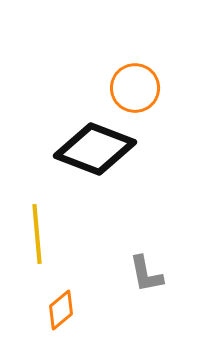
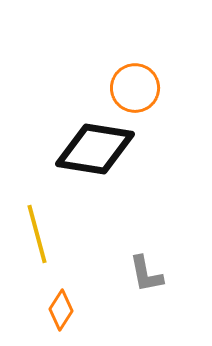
black diamond: rotated 12 degrees counterclockwise
yellow line: rotated 10 degrees counterclockwise
orange diamond: rotated 18 degrees counterclockwise
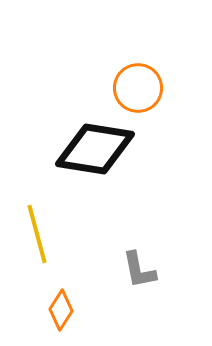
orange circle: moved 3 px right
gray L-shape: moved 7 px left, 4 px up
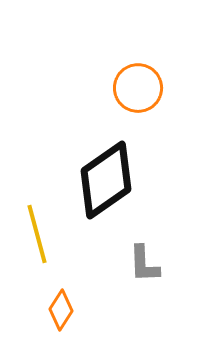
black diamond: moved 11 px right, 31 px down; rotated 44 degrees counterclockwise
gray L-shape: moved 5 px right, 6 px up; rotated 9 degrees clockwise
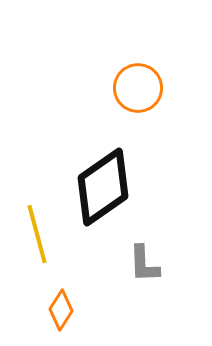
black diamond: moved 3 px left, 7 px down
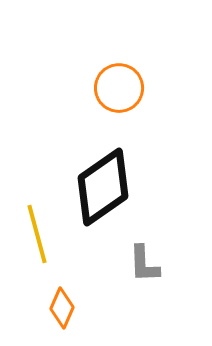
orange circle: moved 19 px left
orange diamond: moved 1 px right, 2 px up; rotated 9 degrees counterclockwise
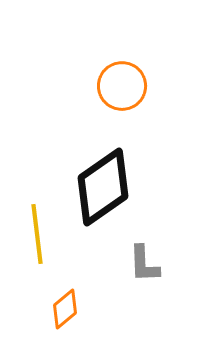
orange circle: moved 3 px right, 2 px up
yellow line: rotated 8 degrees clockwise
orange diamond: moved 3 px right, 1 px down; rotated 27 degrees clockwise
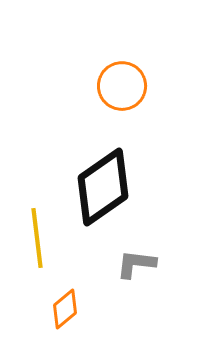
yellow line: moved 4 px down
gray L-shape: moved 8 px left; rotated 99 degrees clockwise
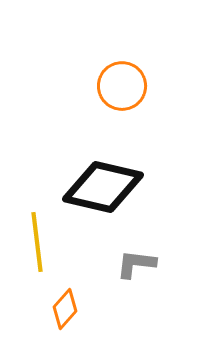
black diamond: rotated 48 degrees clockwise
yellow line: moved 4 px down
orange diamond: rotated 9 degrees counterclockwise
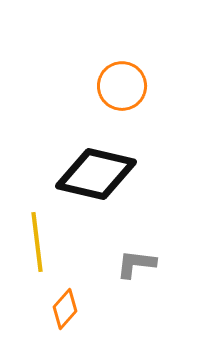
black diamond: moved 7 px left, 13 px up
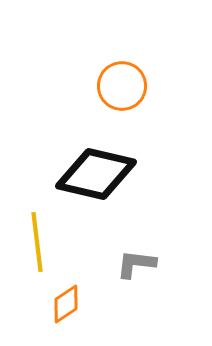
orange diamond: moved 1 px right, 5 px up; rotated 15 degrees clockwise
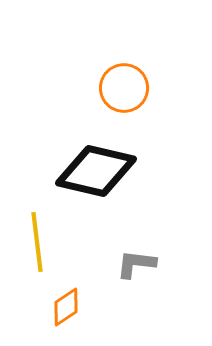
orange circle: moved 2 px right, 2 px down
black diamond: moved 3 px up
orange diamond: moved 3 px down
